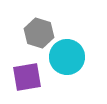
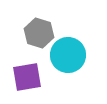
cyan circle: moved 1 px right, 2 px up
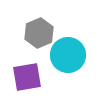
gray hexagon: rotated 20 degrees clockwise
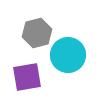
gray hexagon: moved 2 px left; rotated 8 degrees clockwise
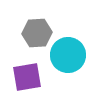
gray hexagon: rotated 12 degrees clockwise
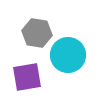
gray hexagon: rotated 12 degrees clockwise
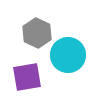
gray hexagon: rotated 16 degrees clockwise
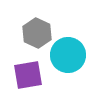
purple square: moved 1 px right, 2 px up
